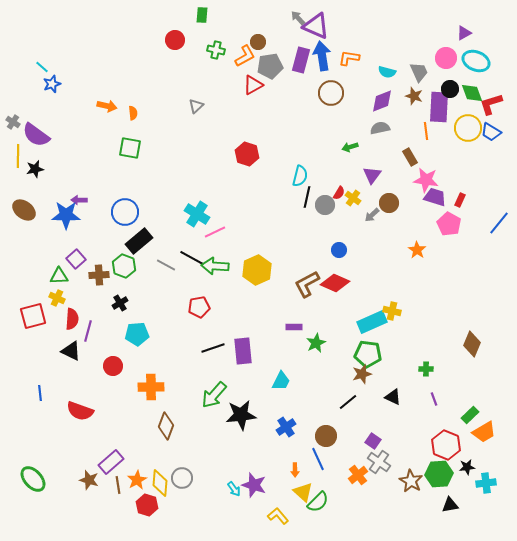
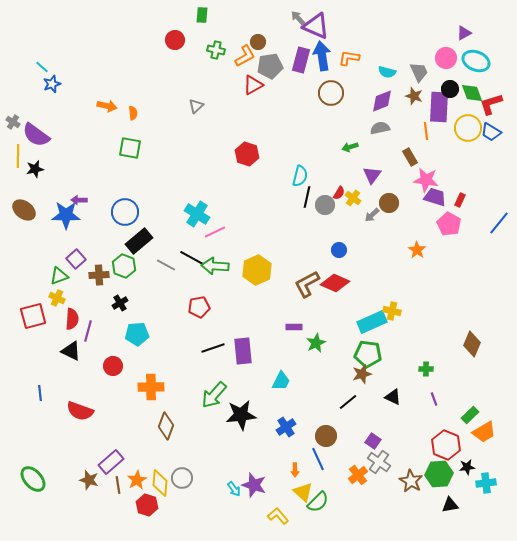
green triangle at (59, 276): rotated 18 degrees counterclockwise
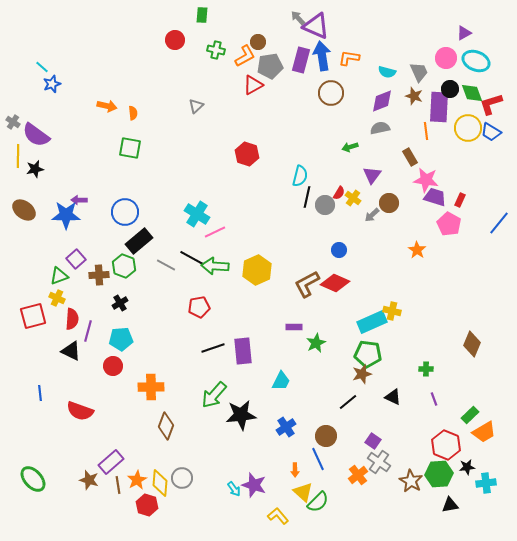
cyan pentagon at (137, 334): moved 16 px left, 5 px down
